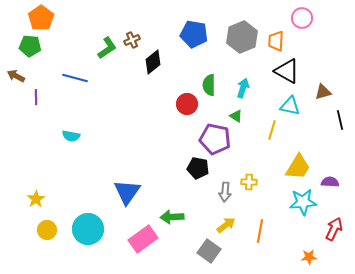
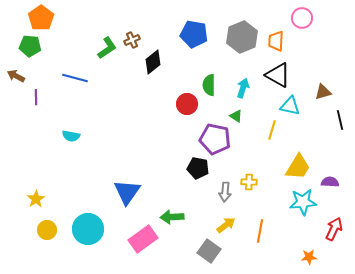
black triangle: moved 9 px left, 4 px down
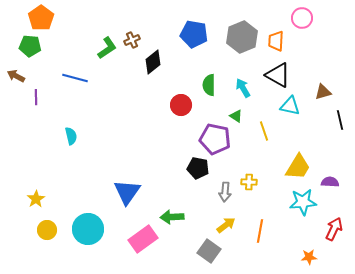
cyan arrow: rotated 48 degrees counterclockwise
red circle: moved 6 px left, 1 px down
yellow line: moved 8 px left, 1 px down; rotated 36 degrees counterclockwise
cyan semicircle: rotated 114 degrees counterclockwise
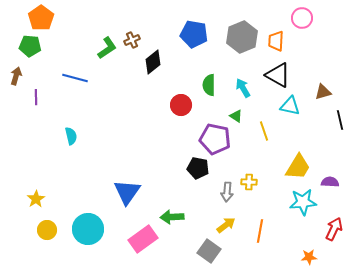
brown arrow: rotated 78 degrees clockwise
gray arrow: moved 2 px right
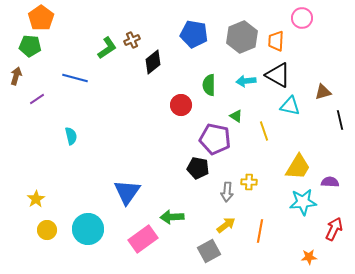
cyan arrow: moved 3 px right, 7 px up; rotated 66 degrees counterclockwise
purple line: moved 1 px right, 2 px down; rotated 56 degrees clockwise
gray square: rotated 25 degrees clockwise
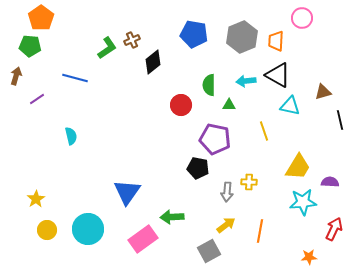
green triangle: moved 7 px left, 11 px up; rotated 32 degrees counterclockwise
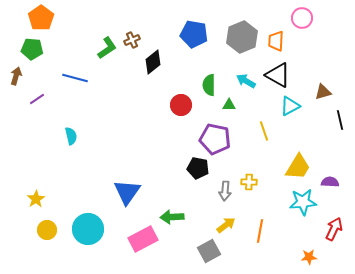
green pentagon: moved 2 px right, 3 px down
cyan arrow: rotated 36 degrees clockwise
cyan triangle: rotated 40 degrees counterclockwise
gray arrow: moved 2 px left, 1 px up
pink rectangle: rotated 8 degrees clockwise
